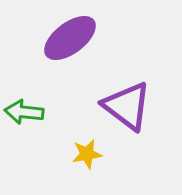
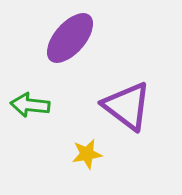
purple ellipse: rotated 12 degrees counterclockwise
green arrow: moved 6 px right, 7 px up
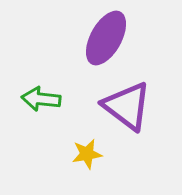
purple ellipse: moved 36 px right; rotated 12 degrees counterclockwise
green arrow: moved 11 px right, 6 px up
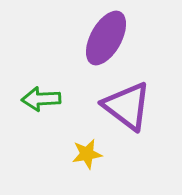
green arrow: rotated 9 degrees counterclockwise
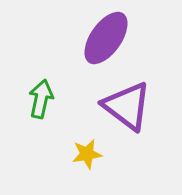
purple ellipse: rotated 6 degrees clockwise
green arrow: rotated 105 degrees clockwise
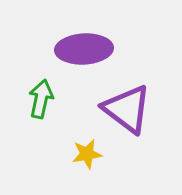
purple ellipse: moved 22 px left, 11 px down; rotated 52 degrees clockwise
purple triangle: moved 3 px down
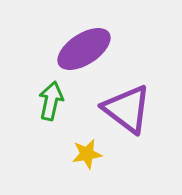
purple ellipse: rotated 30 degrees counterclockwise
green arrow: moved 10 px right, 2 px down
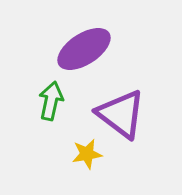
purple triangle: moved 6 px left, 5 px down
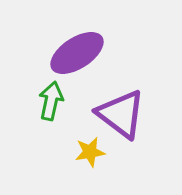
purple ellipse: moved 7 px left, 4 px down
yellow star: moved 3 px right, 2 px up
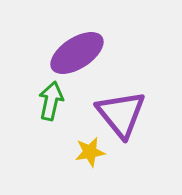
purple triangle: rotated 14 degrees clockwise
